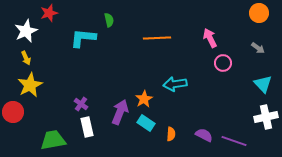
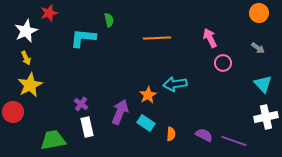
orange star: moved 4 px right, 4 px up
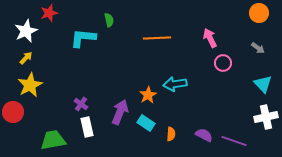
yellow arrow: rotated 112 degrees counterclockwise
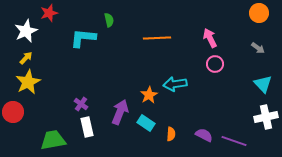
pink circle: moved 8 px left, 1 px down
yellow star: moved 2 px left, 3 px up
orange star: moved 1 px right
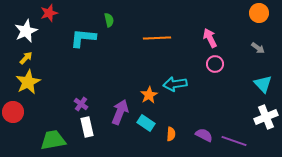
white cross: rotated 10 degrees counterclockwise
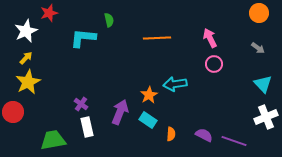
pink circle: moved 1 px left
cyan rectangle: moved 2 px right, 3 px up
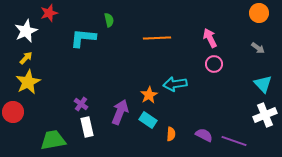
white cross: moved 1 px left, 2 px up
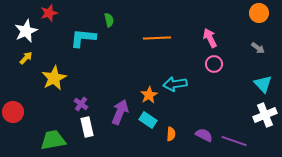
yellow star: moved 26 px right, 4 px up
